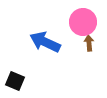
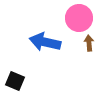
pink circle: moved 4 px left, 4 px up
blue arrow: rotated 12 degrees counterclockwise
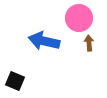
blue arrow: moved 1 px left, 1 px up
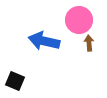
pink circle: moved 2 px down
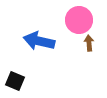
blue arrow: moved 5 px left
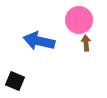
brown arrow: moved 3 px left
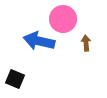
pink circle: moved 16 px left, 1 px up
black square: moved 2 px up
